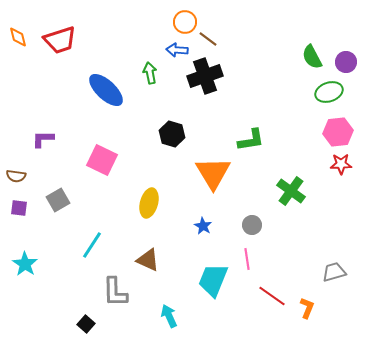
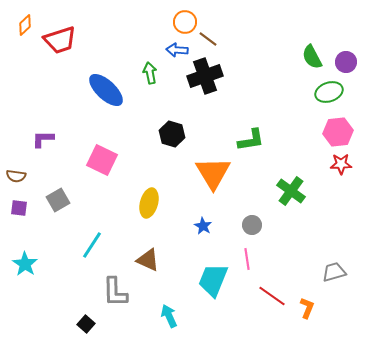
orange diamond: moved 7 px right, 12 px up; rotated 60 degrees clockwise
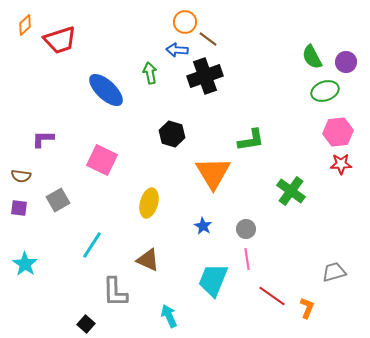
green ellipse: moved 4 px left, 1 px up
brown semicircle: moved 5 px right
gray circle: moved 6 px left, 4 px down
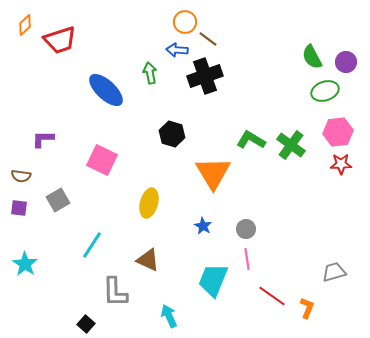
green L-shape: rotated 140 degrees counterclockwise
green cross: moved 46 px up
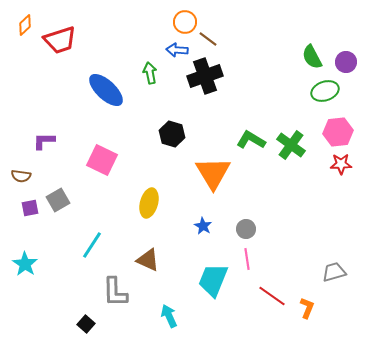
purple L-shape: moved 1 px right, 2 px down
purple square: moved 11 px right; rotated 18 degrees counterclockwise
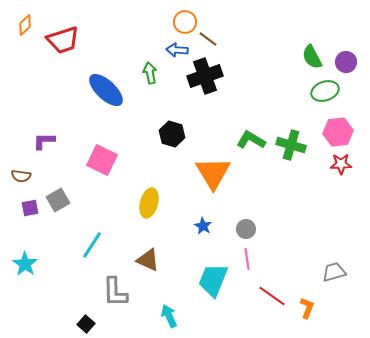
red trapezoid: moved 3 px right
green cross: rotated 20 degrees counterclockwise
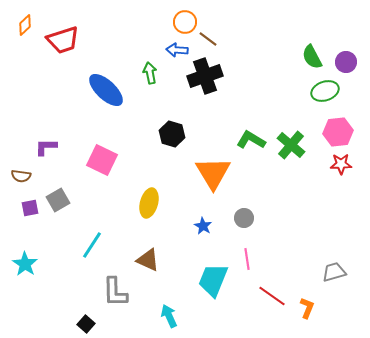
purple L-shape: moved 2 px right, 6 px down
green cross: rotated 24 degrees clockwise
gray circle: moved 2 px left, 11 px up
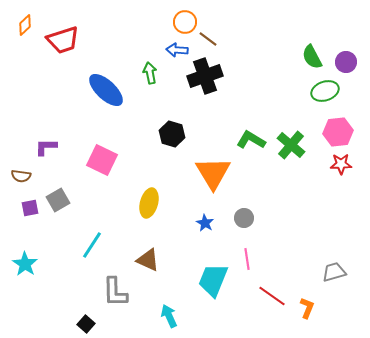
blue star: moved 2 px right, 3 px up
